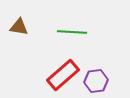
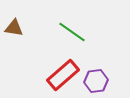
brown triangle: moved 5 px left, 1 px down
green line: rotated 32 degrees clockwise
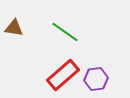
green line: moved 7 px left
purple hexagon: moved 2 px up
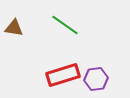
green line: moved 7 px up
red rectangle: rotated 24 degrees clockwise
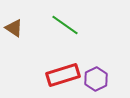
brown triangle: rotated 24 degrees clockwise
purple hexagon: rotated 20 degrees counterclockwise
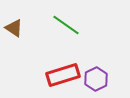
green line: moved 1 px right
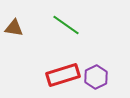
brown triangle: rotated 24 degrees counterclockwise
purple hexagon: moved 2 px up
